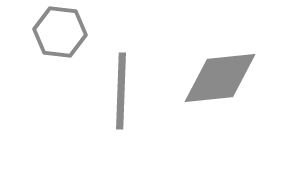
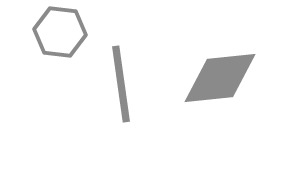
gray line: moved 7 px up; rotated 10 degrees counterclockwise
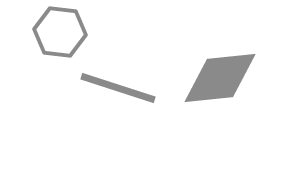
gray line: moved 3 px left, 4 px down; rotated 64 degrees counterclockwise
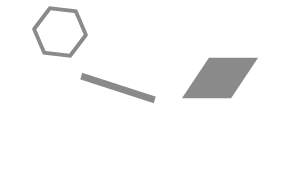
gray diamond: rotated 6 degrees clockwise
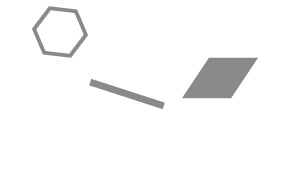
gray line: moved 9 px right, 6 px down
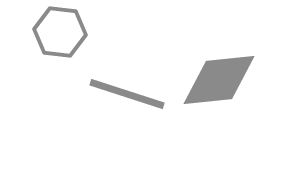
gray diamond: moved 1 px left, 2 px down; rotated 6 degrees counterclockwise
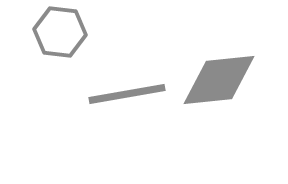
gray line: rotated 28 degrees counterclockwise
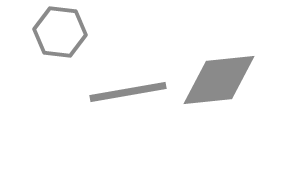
gray line: moved 1 px right, 2 px up
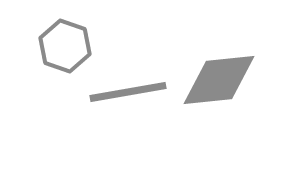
gray hexagon: moved 5 px right, 14 px down; rotated 12 degrees clockwise
